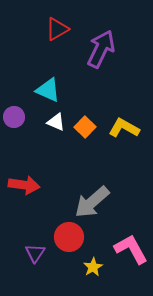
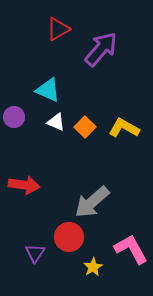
red triangle: moved 1 px right
purple arrow: rotated 15 degrees clockwise
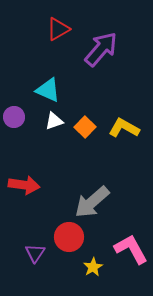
white triangle: moved 2 px left, 1 px up; rotated 42 degrees counterclockwise
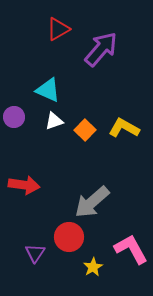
orange square: moved 3 px down
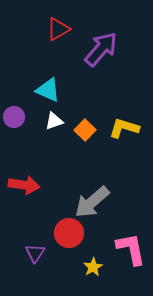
yellow L-shape: rotated 12 degrees counterclockwise
red circle: moved 4 px up
pink L-shape: rotated 18 degrees clockwise
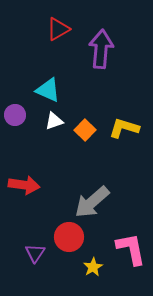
purple arrow: rotated 36 degrees counterclockwise
purple circle: moved 1 px right, 2 px up
red circle: moved 4 px down
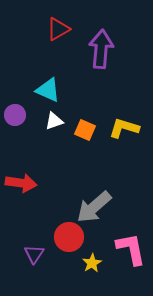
orange square: rotated 20 degrees counterclockwise
red arrow: moved 3 px left, 2 px up
gray arrow: moved 2 px right, 5 px down
purple triangle: moved 1 px left, 1 px down
yellow star: moved 1 px left, 4 px up
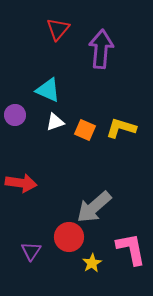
red triangle: rotated 20 degrees counterclockwise
white triangle: moved 1 px right, 1 px down
yellow L-shape: moved 3 px left
purple triangle: moved 3 px left, 3 px up
